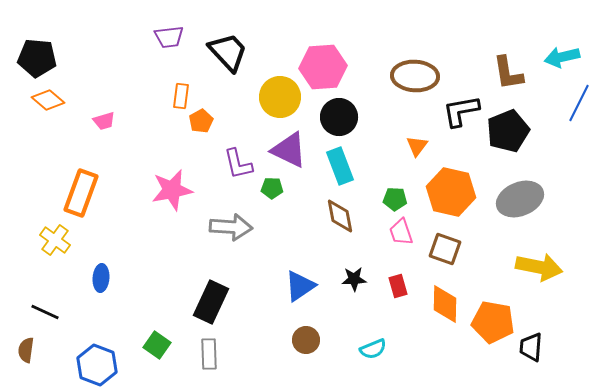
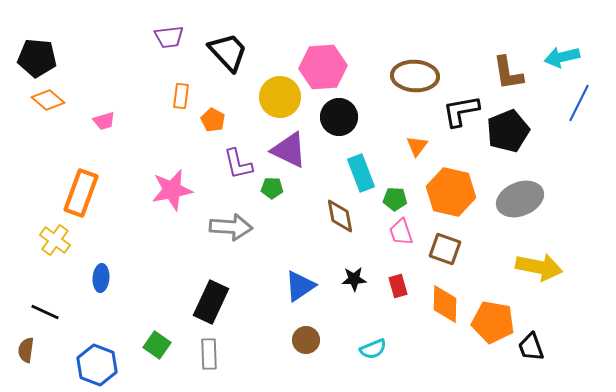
orange pentagon at (201, 121): moved 12 px right, 1 px up; rotated 15 degrees counterclockwise
cyan rectangle at (340, 166): moved 21 px right, 7 px down
black trapezoid at (531, 347): rotated 24 degrees counterclockwise
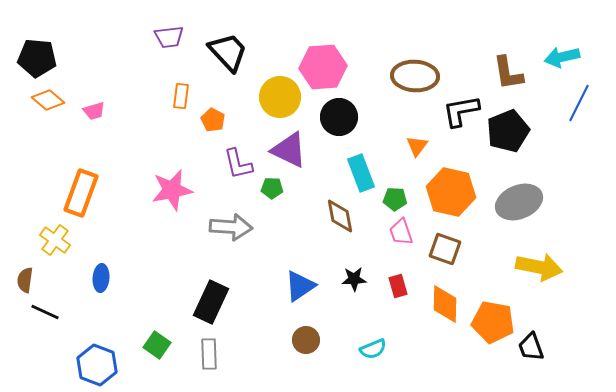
pink trapezoid at (104, 121): moved 10 px left, 10 px up
gray ellipse at (520, 199): moved 1 px left, 3 px down
brown semicircle at (26, 350): moved 1 px left, 70 px up
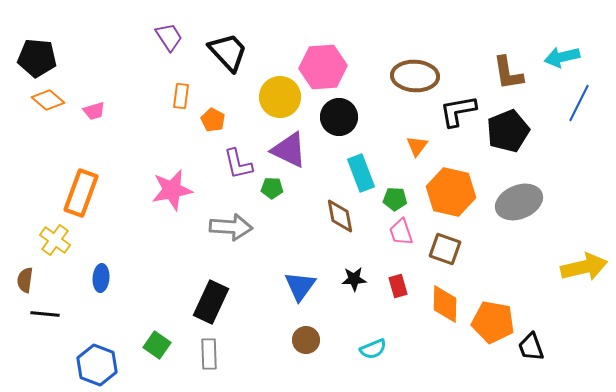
purple trapezoid at (169, 37): rotated 116 degrees counterclockwise
black L-shape at (461, 111): moved 3 px left
yellow arrow at (539, 267): moved 45 px right; rotated 24 degrees counterclockwise
blue triangle at (300, 286): rotated 20 degrees counterclockwise
black line at (45, 312): moved 2 px down; rotated 20 degrees counterclockwise
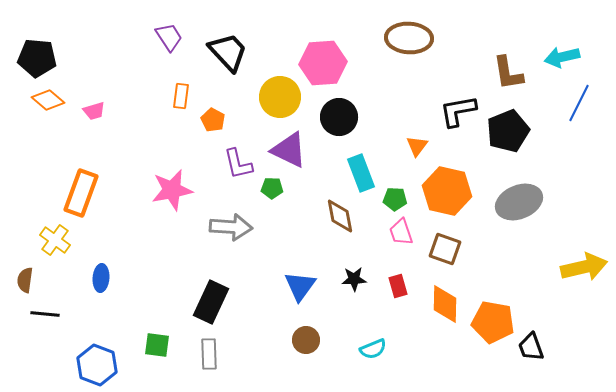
pink hexagon at (323, 67): moved 4 px up
brown ellipse at (415, 76): moved 6 px left, 38 px up
orange hexagon at (451, 192): moved 4 px left, 1 px up
green square at (157, 345): rotated 28 degrees counterclockwise
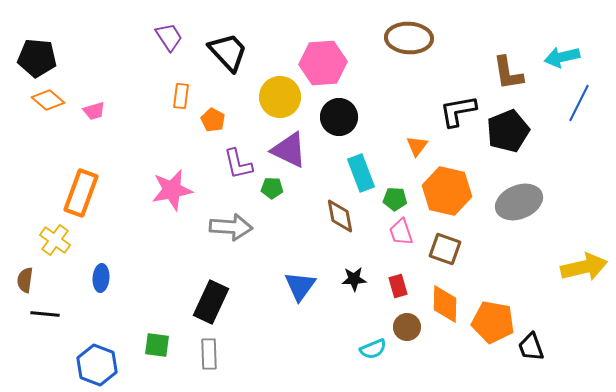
brown circle at (306, 340): moved 101 px right, 13 px up
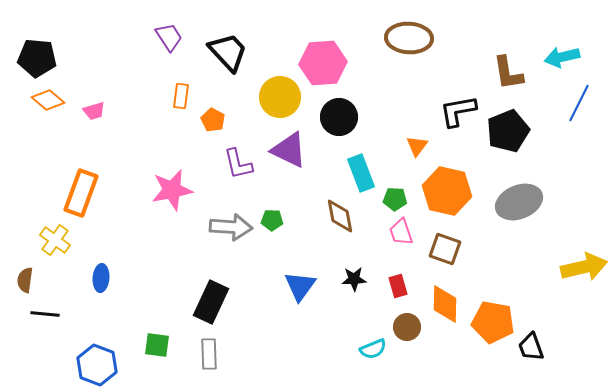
green pentagon at (272, 188): moved 32 px down
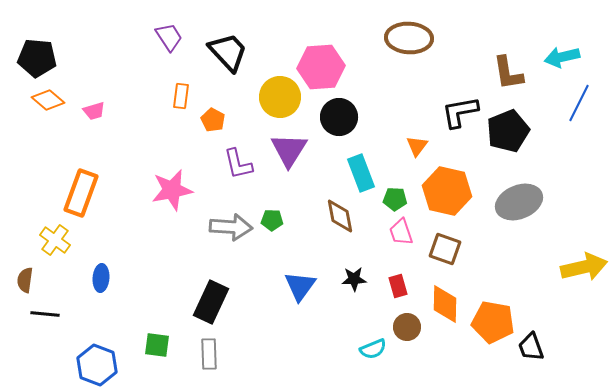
pink hexagon at (323, 63): moved 2 px left, 4 px down
black L-shape at (458, 111): moved 2 px right, 1 px down
purple triangle at (289, 150): rotated 36 degrees clockwise
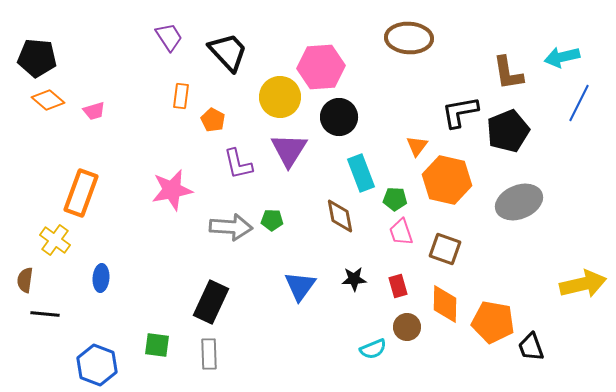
orange hexagon at (447, 191): moved 11 px up
yellow arrow at (584, 267): moved 1 px left, 17 px down
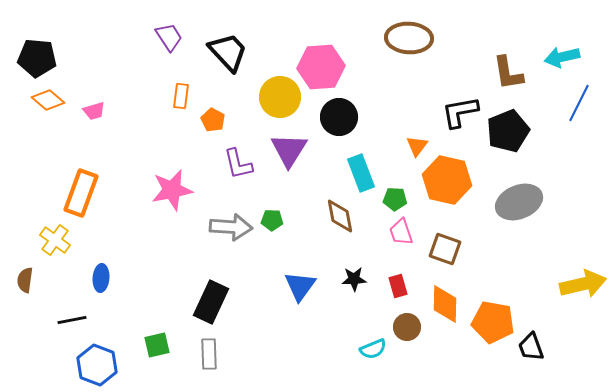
black line at (45, 314): moved 27 px right, 6 px down; rotated 16 degrees counterclockwise
green square at (157, 345): rotated 20 degrees counterclockwise
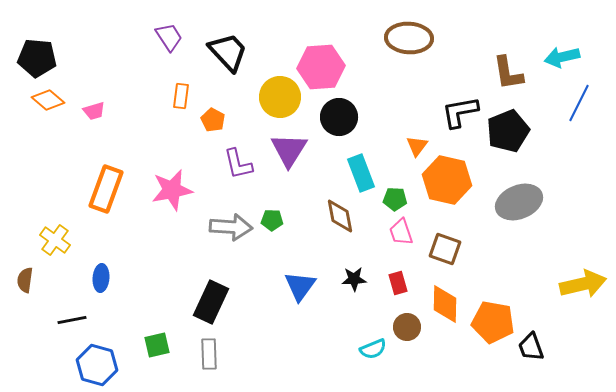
orange rectangle at (81, 193): moved 25 px right, 4 px up
red rectangle at (398, 286): moved 3 px up
blue hexagon at (97, 365): rotated 6 degrees counterclockwise
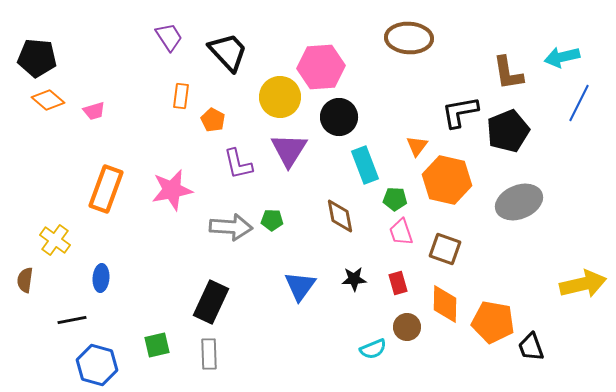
cyan rectangle at (361, 173): moved 4 px right, 8 px up
